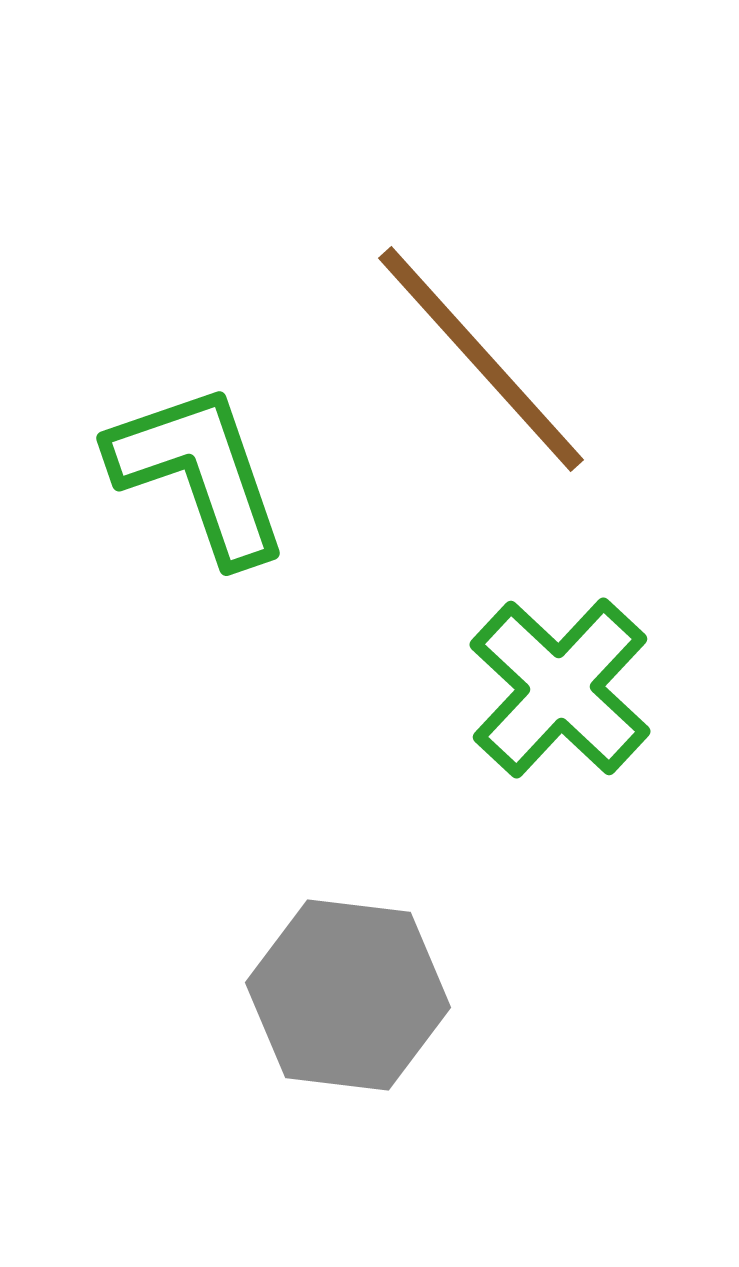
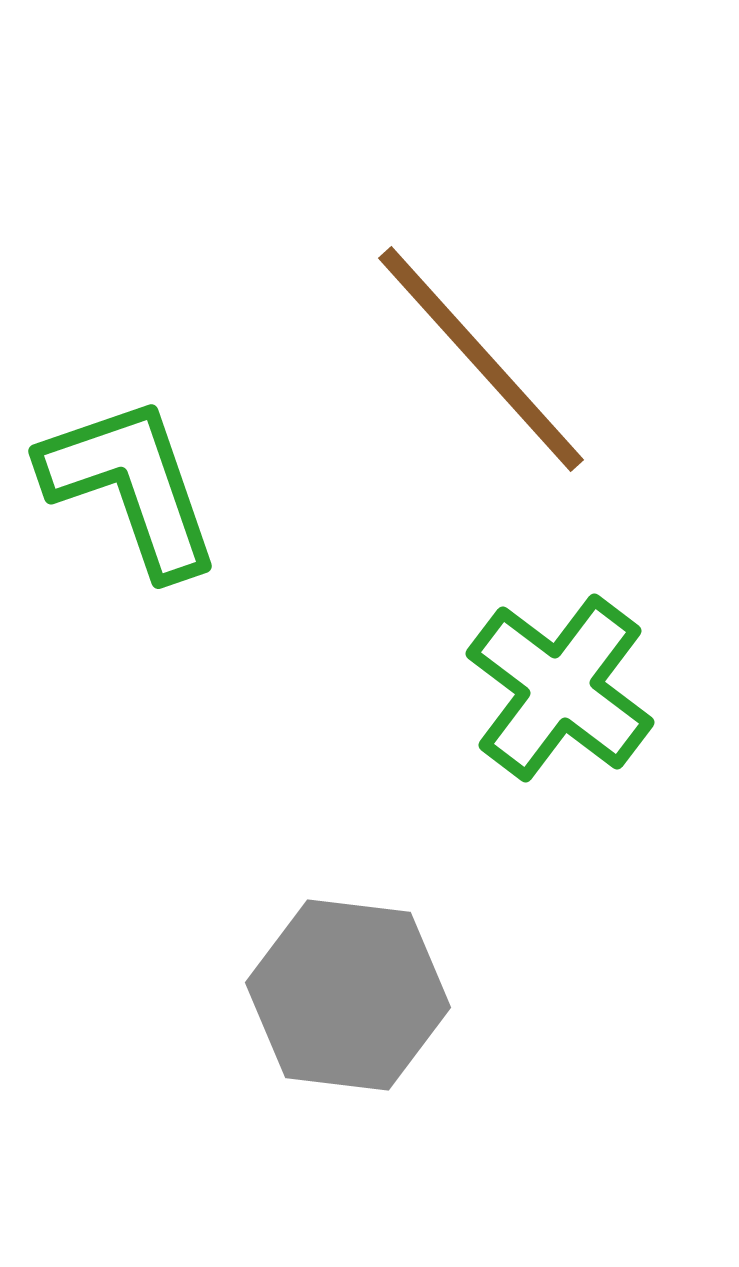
green L-shape: moved 68 px left, 13 px down
green cross: rotated 6 degrees counterclockwise
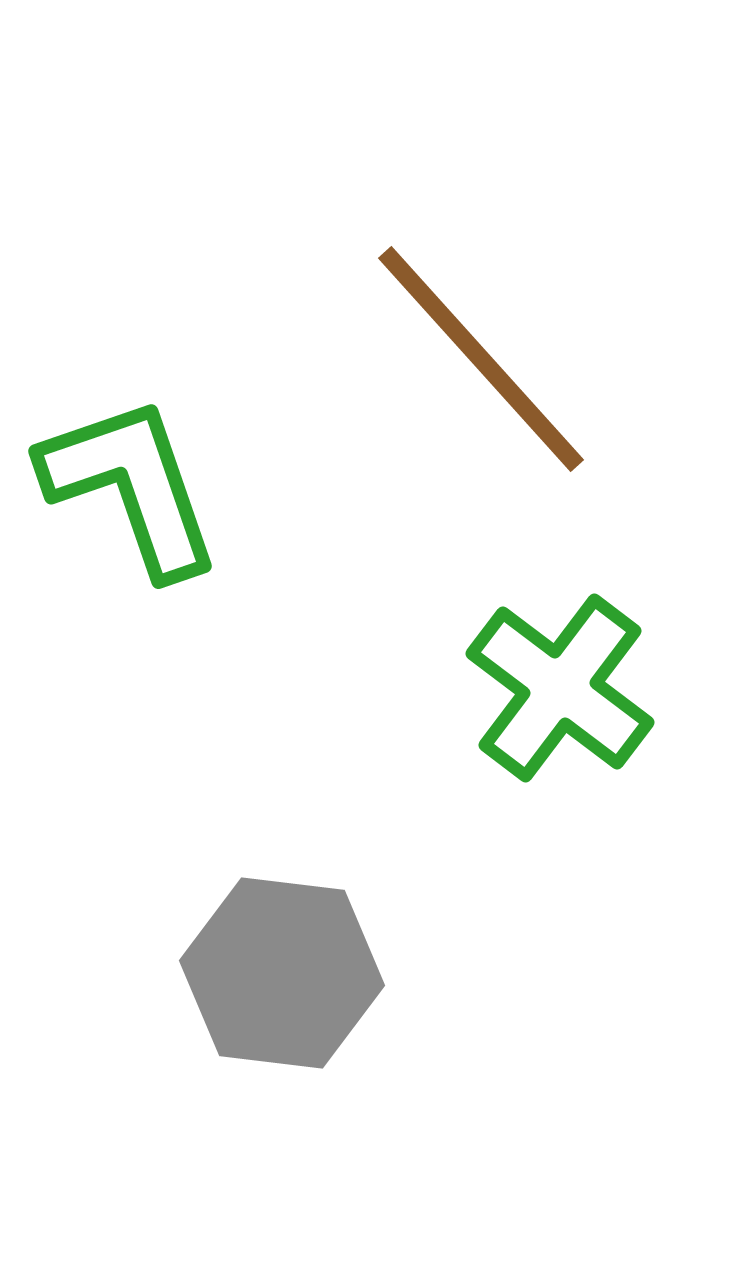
gray hexagon: moved 66 px left, 22 px up
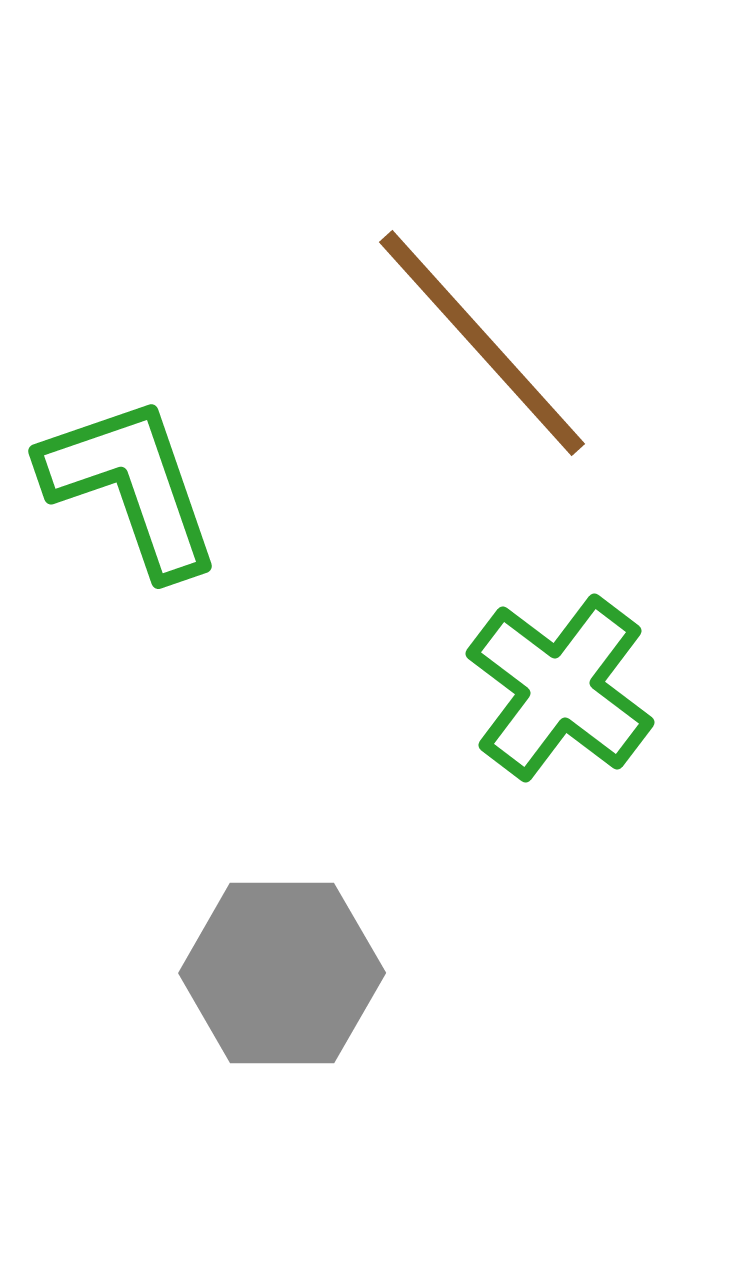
brown line: moved 1 px right, 16 px up
gray hexagon: rotated 7 degrees counterclockwise
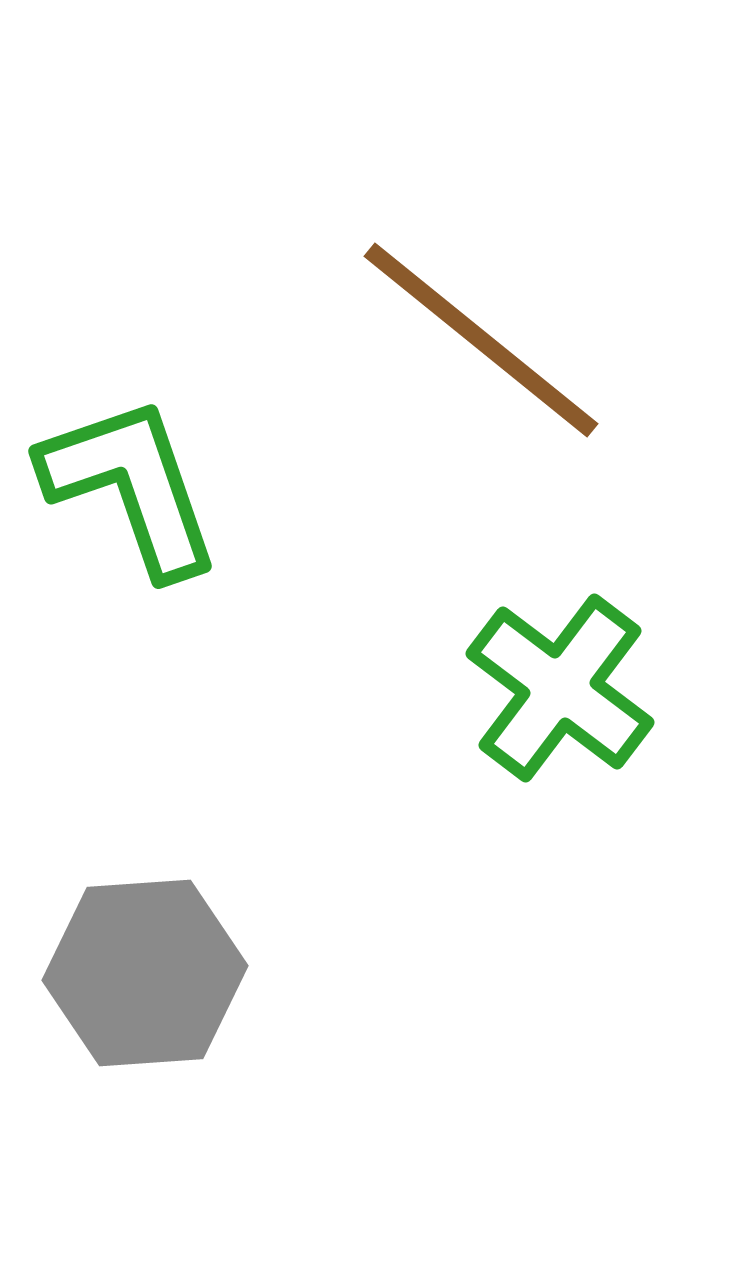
brown line: moved 1 px left, 3 px up; rotated 9 degrees counterclockwise
gray hexagon: moved 137 px left; rotated 4 degrees counterclockwise
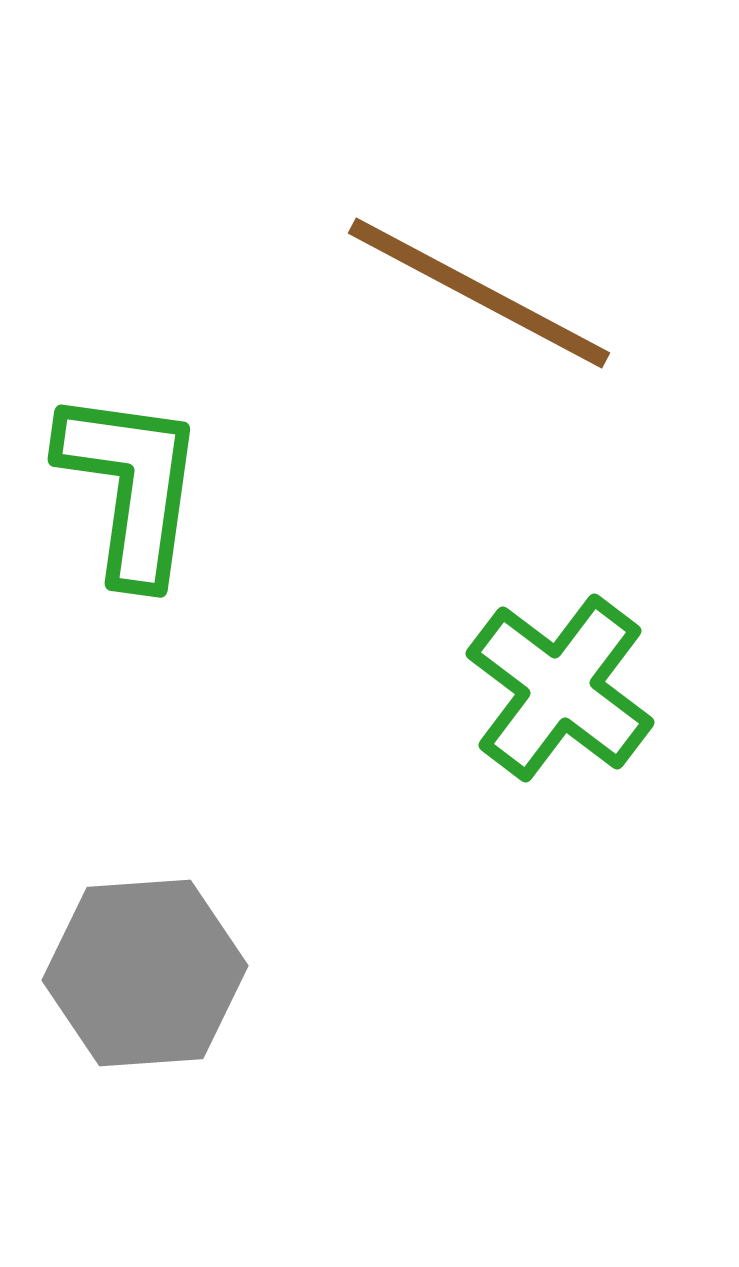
brown line: moved 2 px left, 47 px up; rotated 11 degrees counterclockwise
green L-shape: rotated 27 degrees clockwise
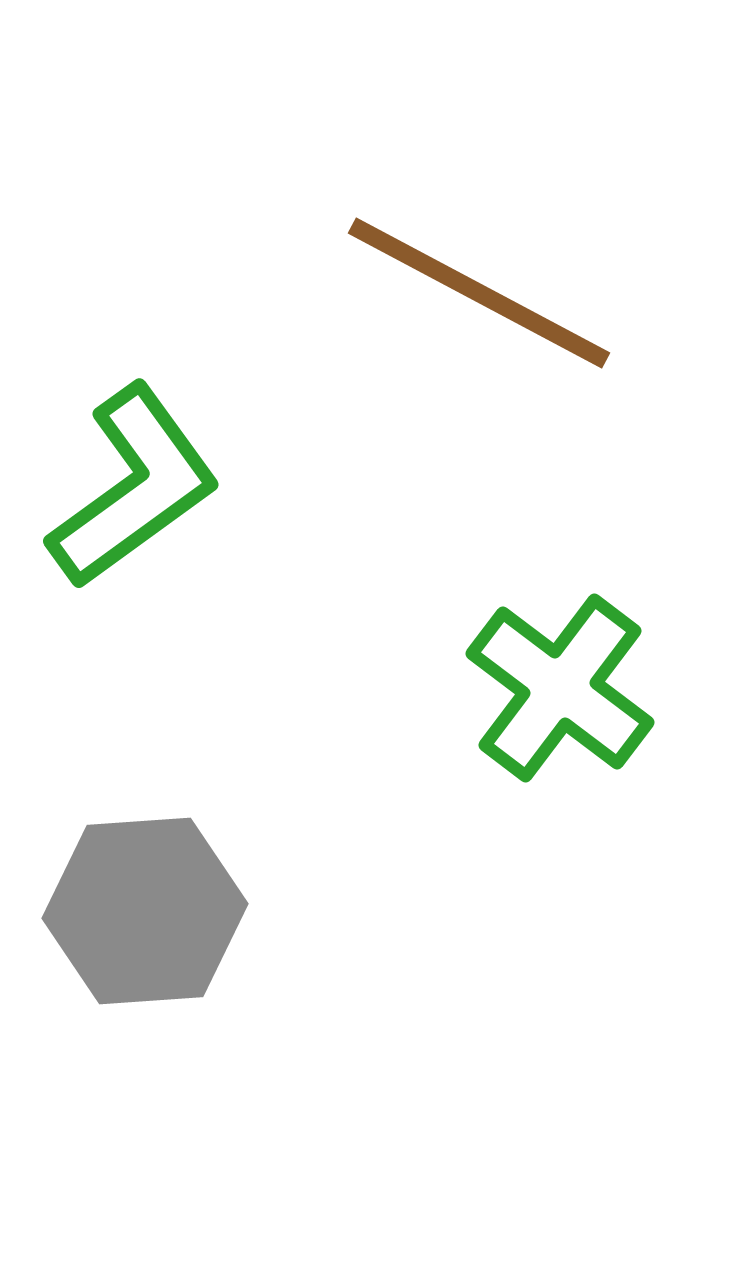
green L-shape: moved 3 px right, 1 px down; rotated 46 degrees clockwise
gray hexagon: moved 62 px up
